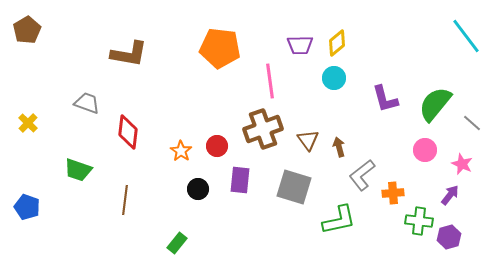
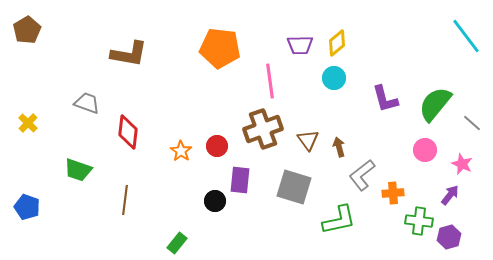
black circle: moved 17 px right, 12 px down
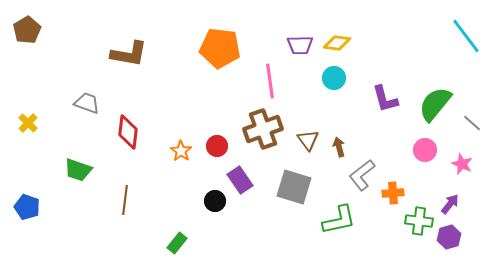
yellow diamond: rotated 48 degrees clockwise
purple rectangle: rotated 40 degrees counterclockwise
purple arrow: moved 9 px down
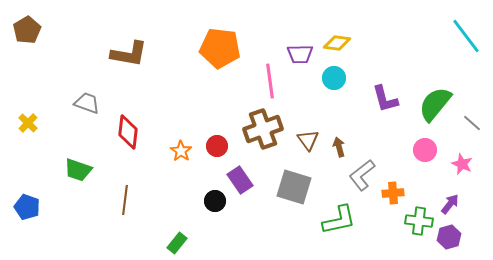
purple trapezoid: moved 9 px down
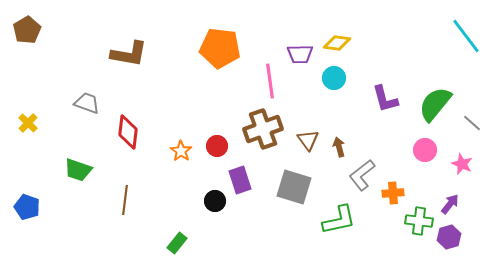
purple rectangle: rotated 16 degrees clockwise
